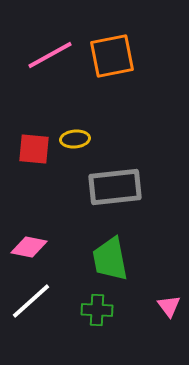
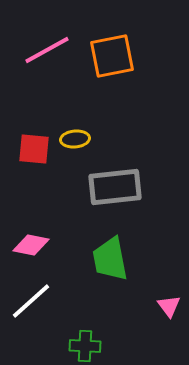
pink line: moved 3 px left, 5 px up
pink diamond: moved 2 px right, 2 px up
green cross: moved 12 px left, 36 px down
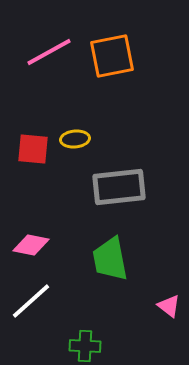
pink line: moved 2 px right, 2 px down
red square: moved 1 px left
gray rectangle: moved 4 px right
pink triangle: rotated 15 degrees counterclockwise
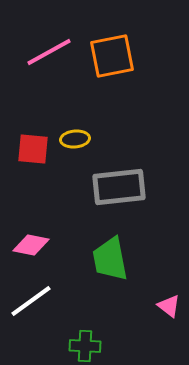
white line: rotated 6 degrees clockwise
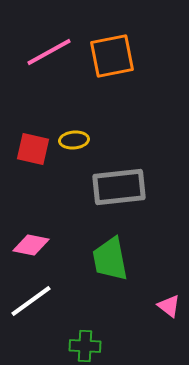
yellow ellipse: moved 1 px left, 1 px down
red square: rotated 8 degrees clockwise
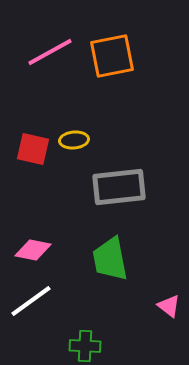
pink line: moved 1 px right
pink diamond: moved 2 px right, 5 px down
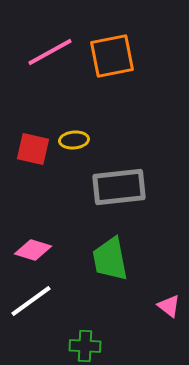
pink diamond: rotated 6 degrees clockwise
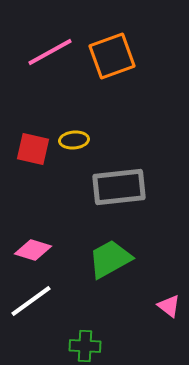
orange square: rotated 9 degrees counterclockwise
green trapezoid: rotated 72 degrees clockwise
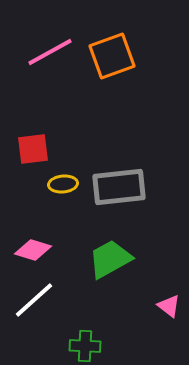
yellow ellipse: moved 11 px left, 44 px down
red square: rotated 20 degrees counterclockwise
white line: moved 3 px right, 1 px up; rotated 6 degrees counterclockwise
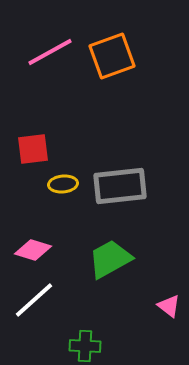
gray rectangle: moved 1 px right, 1 px up
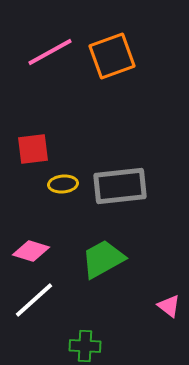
pink diamond: moved 2 px left, 1 px down
green trapezoid: moved 7 px left
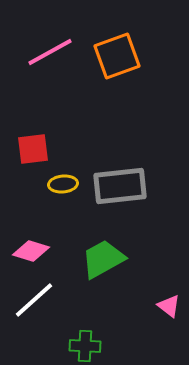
orange square: moved 5 px right
